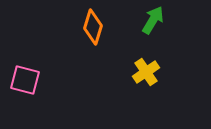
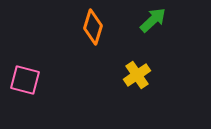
green arrow: rotated 16 degrees clockwise
yellow cross: moved 9 px left, 3 px down
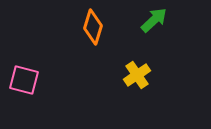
green arrow: moved 1 px right
pink square: moved 1 px left
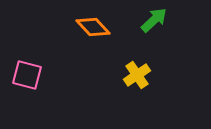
orange diamond: rotated 60 degrees counterclockwise
pink square: moved 3 px right, 5 px up
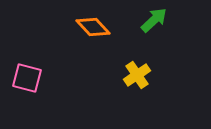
pink square: moved 3 px down
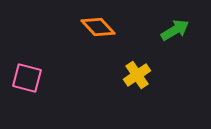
green arrow: moved 21 px right, 10 px down; rotated 12 degrees clockwise
orange diamond: moved 5 px right
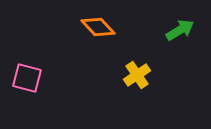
green arrow: moved 5 px right
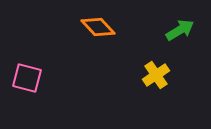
yellow cross: moved 19 px right
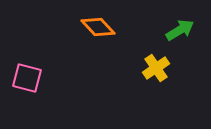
yellow cross: moved 7 px up
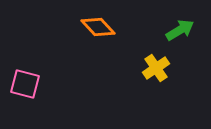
pink square: moved 2 px left, 6 px down
